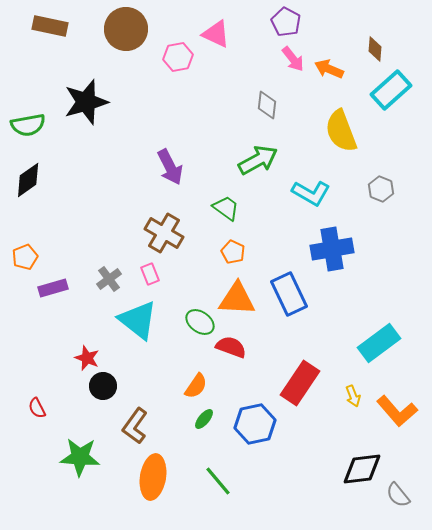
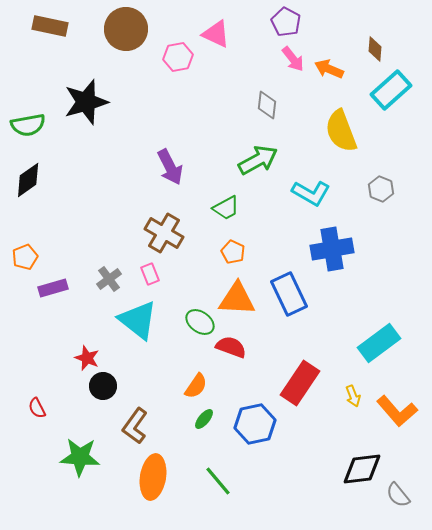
green trapezoid at (226, 208): rotated 116 degrees clockwise
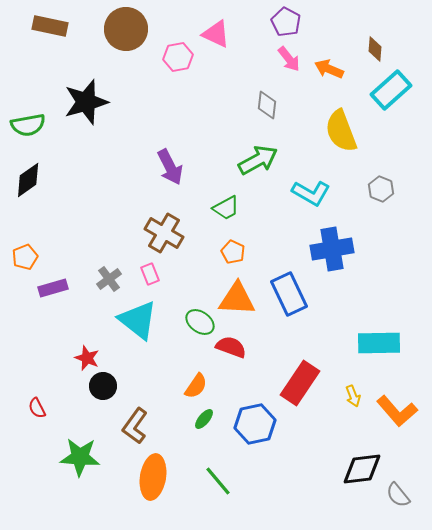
pink arrow at (293, 59): moved 4 px left
cyan rectangle at (379, 343): rotated 36 degrees clockwise
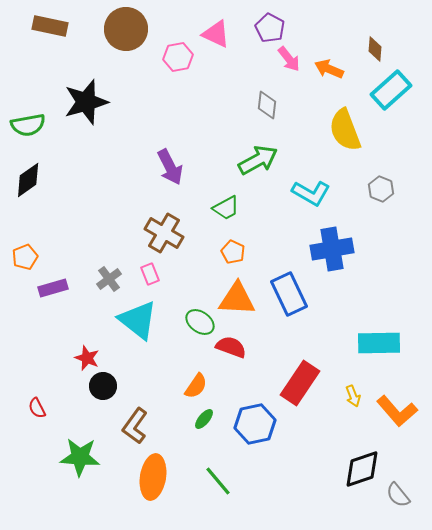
purple pentagon at (286, 22): moved 16 px left, 6 px down
yellow semicircle at (341, 131): moved 4 px right, 1 px up
black diamond at (362, 469): rotated 12 degrees counterclockwise
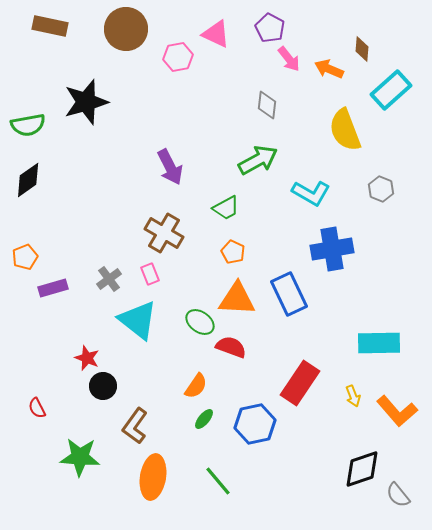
brown diamond at (375, 49): moved 13 px left
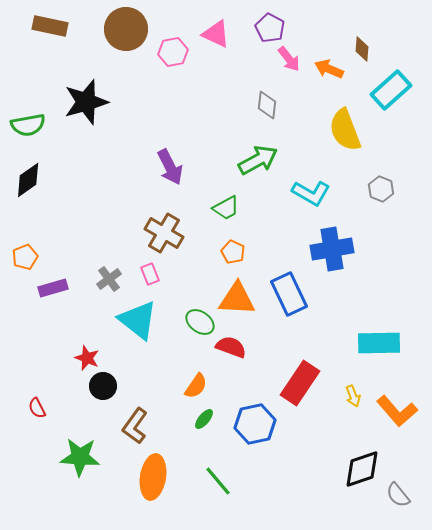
pink hexagon at (178, 57): moved 5 px left, 5 px up
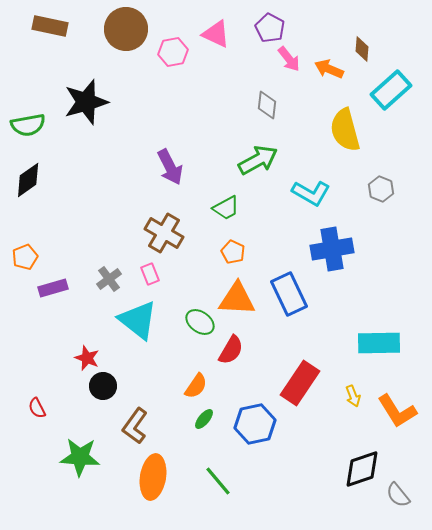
yellow semicircle at (345, 130): rotated 6 degrees clockwise
red semicircle at (231, 347): moved 3 px down; rotated 100 degrees clockwise
orange L-shape at (397, 411): rotated 9 degrees clockwise
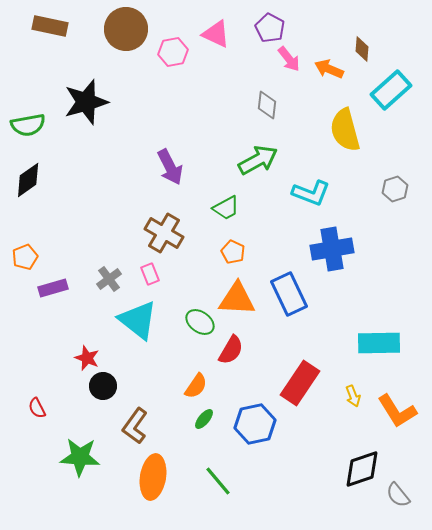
gray hexagon at (381, 189): moved 14 px right; rotated 20 degrees clockwise
cyan L-shape at (311, 193): rotated 9 degrees counterclockwise
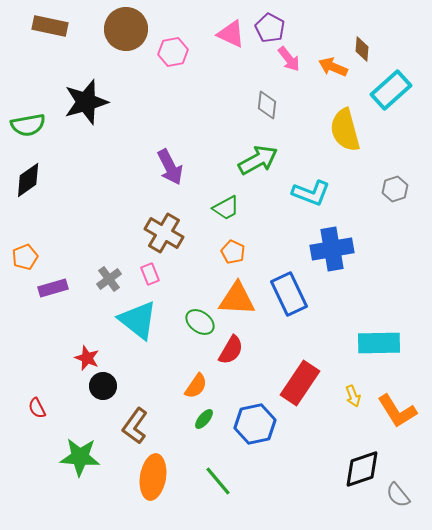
pink triangle at (216, 34): moved 15 px right
orange arrow at (329, 69): moved 4 px right, 2 px up
